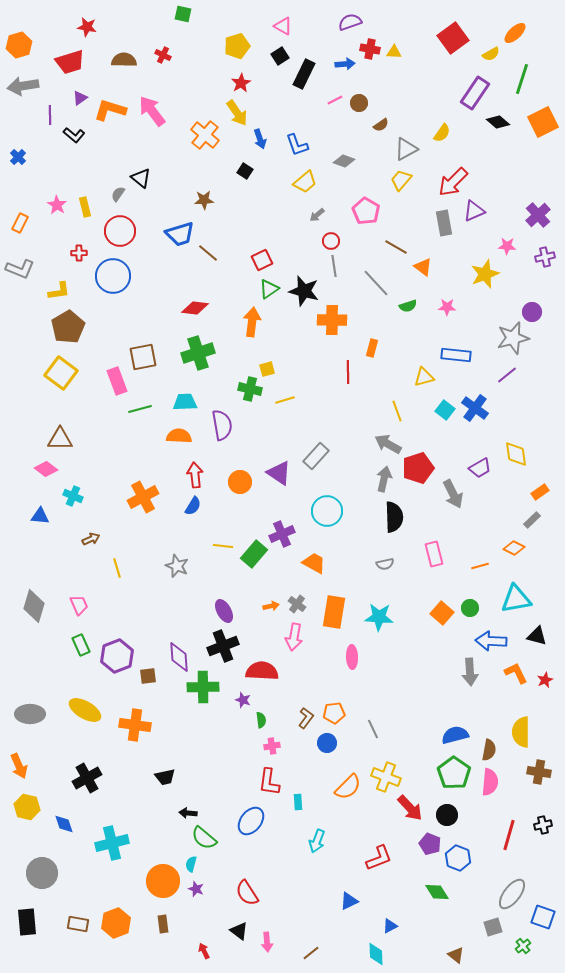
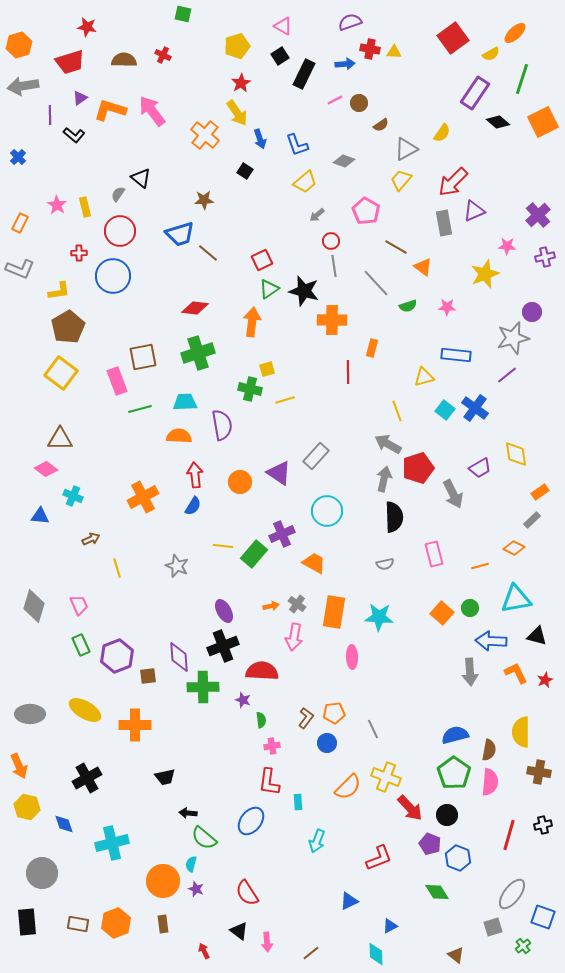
orange cross at (135, 725): rotated 8 degrees counterclockwise
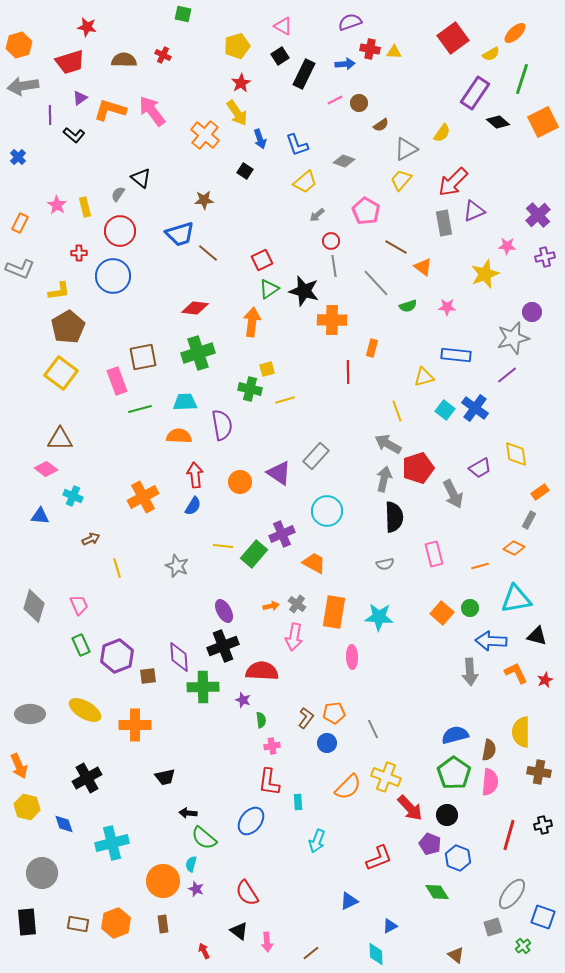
gray rectangle at (532, 520): moved 3 px left; rotated 18 degrees counterclockwise
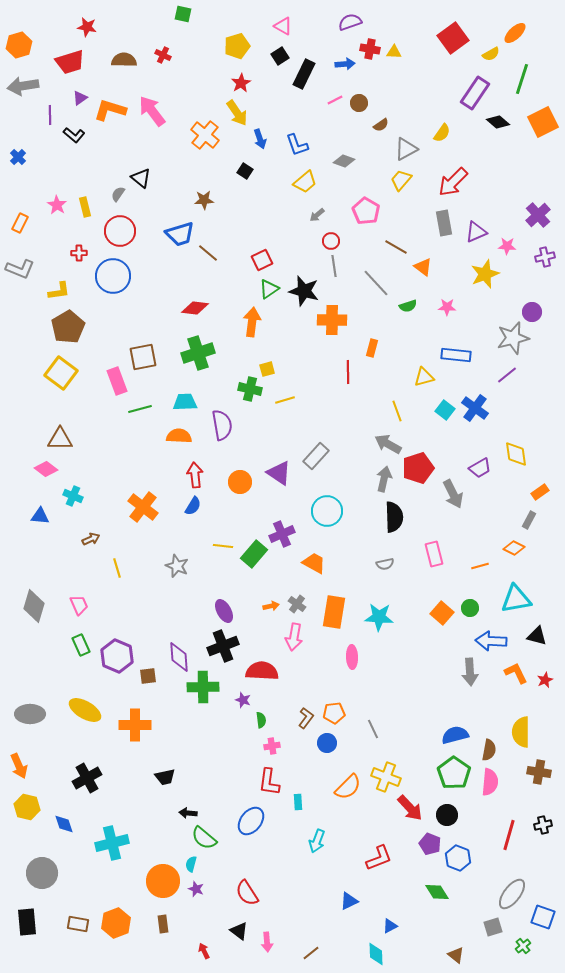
purple triangle at (474, 211): moved 2 px right, 21 px down
orange cross at (143, 497): moved 10 px down; rotated 24 degrees counterclockwise
purple hexagon at (117, 656): rotated 16 degrees counterclockwise
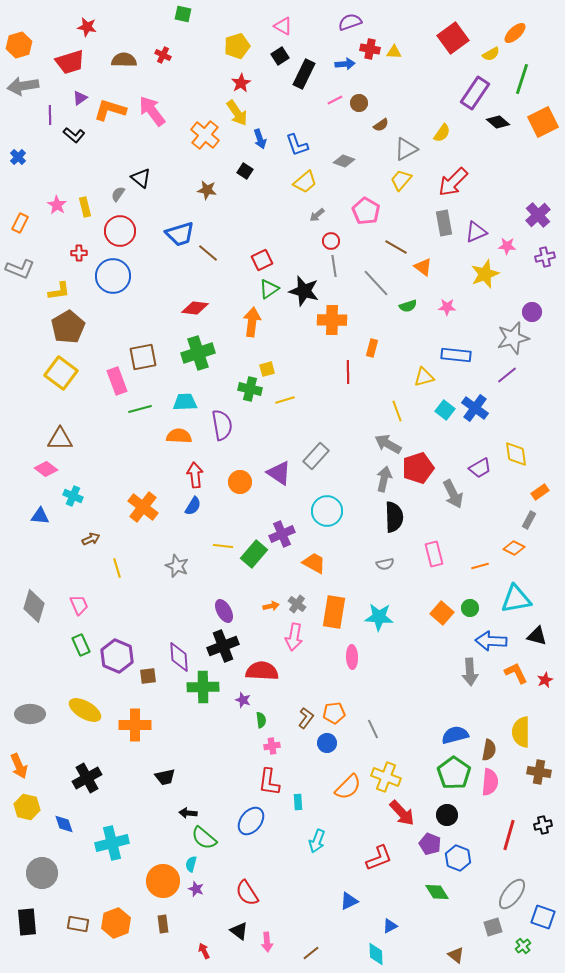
brown star at (204, 200): moved 3 px right, 10 px up; rotated 12 degrees clockwise
red arrow at (410, 808): moved 8 px left, 5 px down
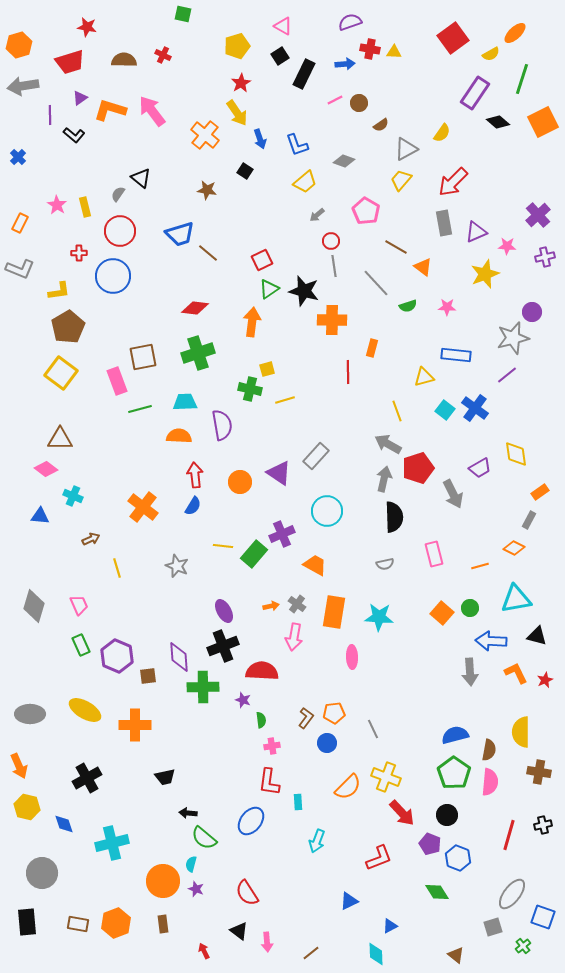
orange trapezoid at (314, 563): moved 1 px right, 2 px down
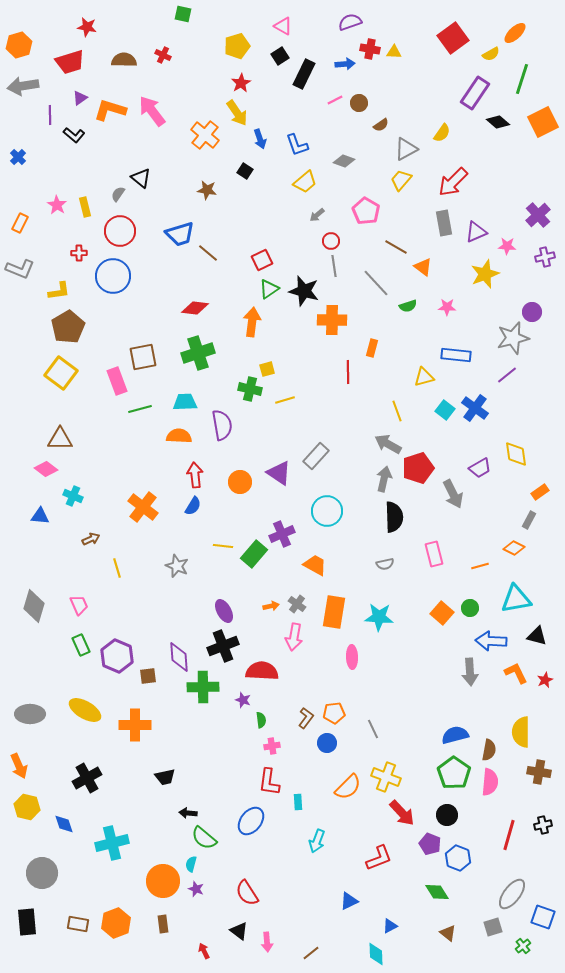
brown triangle at (456, 955): moved 8 px left, 22 px up
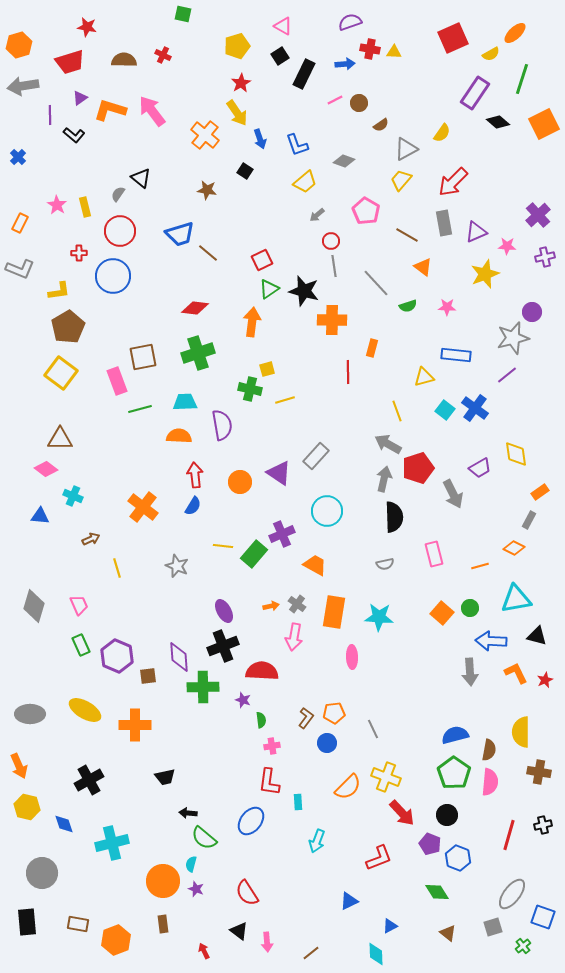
red square at (453, 38): rotated 12 degrees clockwise
orange square at (543, 122): moved 1 px right, 2 px down
brown line at (396, 247): moved 11 px right, 12 px up
black cross at (87, 778): moved 2 px right, 2 px down
orange hexagon at (116, 923): moved 17 px down
